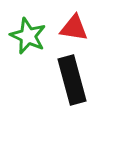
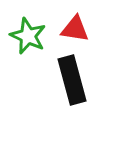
red triangle: moved 1 px right, 1 px down
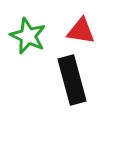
red triangle: moved 6 px right, 2 px down
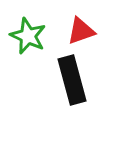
red triangle: rotated 28 degrees counterclockwise
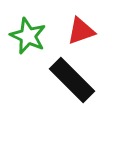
black rectangle: rotated 30 degrees counterclockwise
